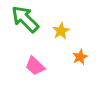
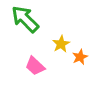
yellow star: moved 13 px down
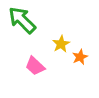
green arrow: moved 3 px left, 1 px down
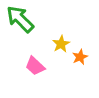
green arrow: moved 2 px left, 1 px up
